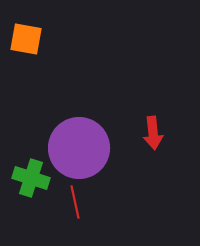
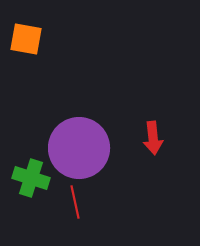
red arrow: moved 5 px down
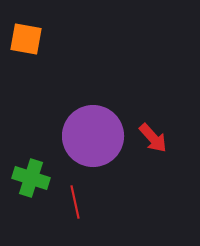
red arrow: rotated 36 degrees counterclockwise
purple circle: moved 14 px right, 12 px up
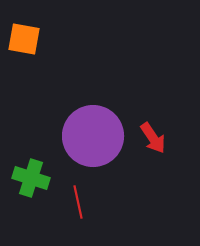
orange square: moved 2 px left
red arrow: rotated 8 degrees clockwise
red line: moved 3 px right
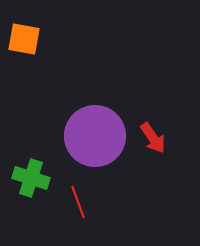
purple circle: moved 2 px right
red line: rotated 8 degrees counterclockwise
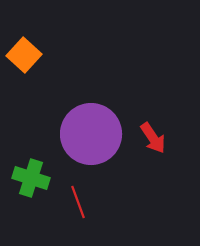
orange square: moved 16 px down; rotated 32 degrees clockwise
purple circle: moved 4 px left, 2 px up
